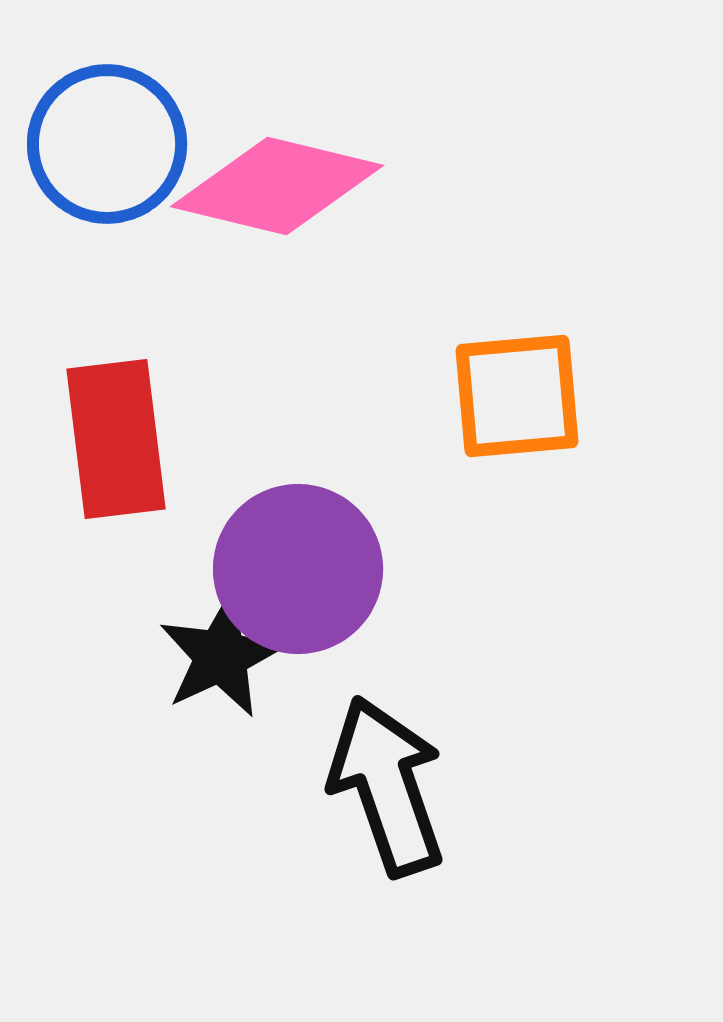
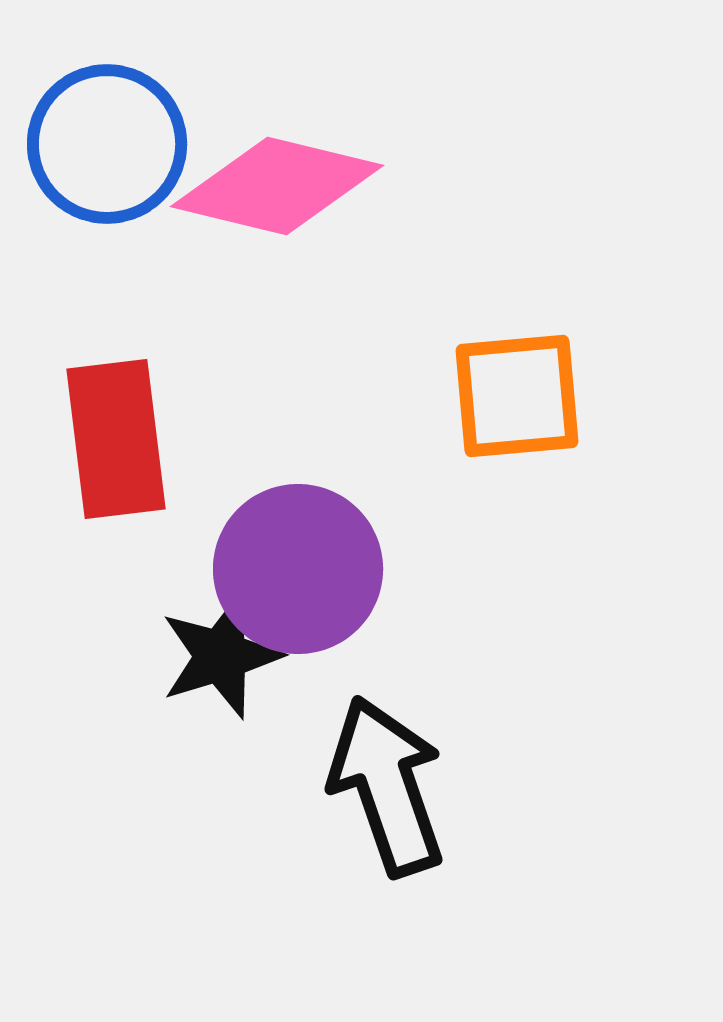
black star: rotated 8 degrees clockwise
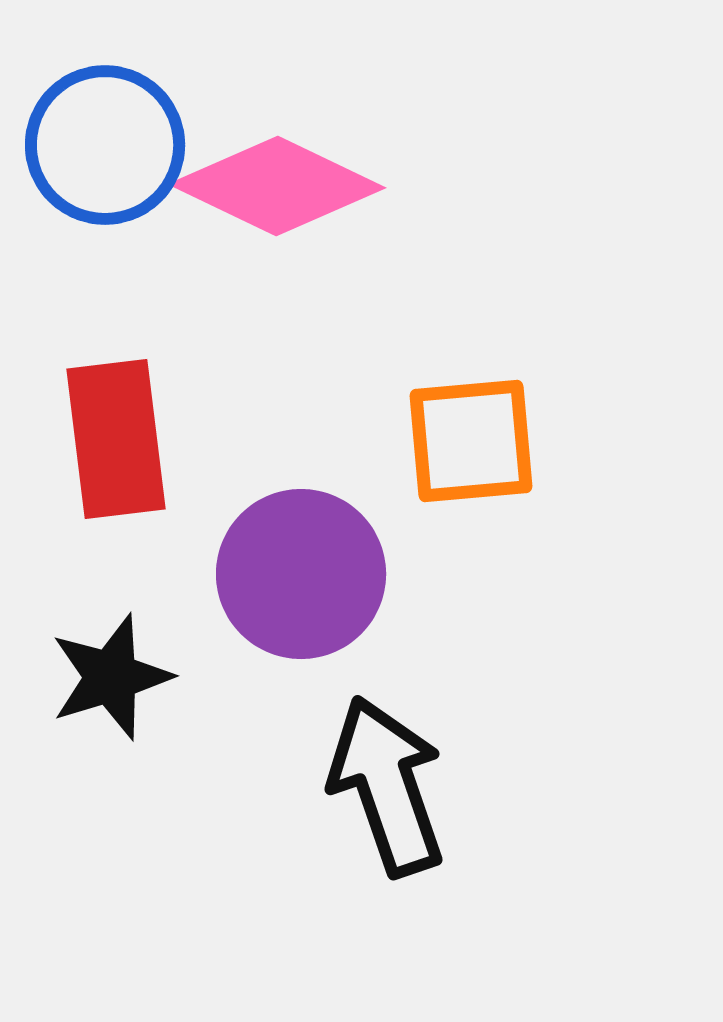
blue circle: moved 2 px left, 1 px down
pink diamond: rotated 12 degrees clockwise
orange square: moved 46 px left, 45 px down
purple circle: moved 3 px right, 5 px down
black star: moved 110 px left, 21 px down
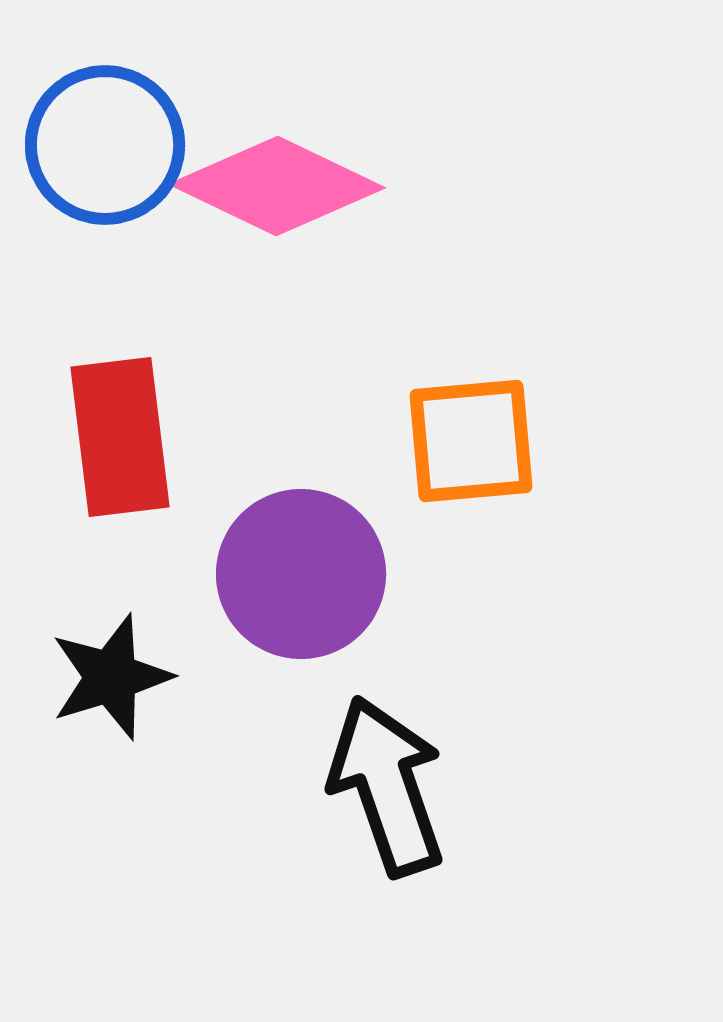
red rectangle: moved 4 px right, 2 px up
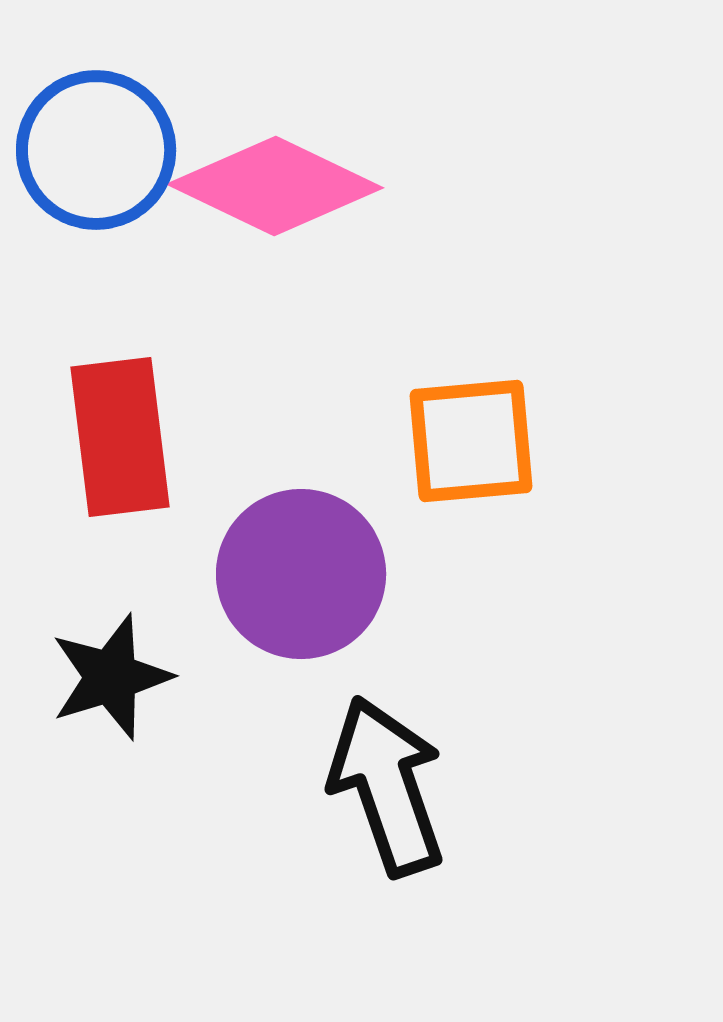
blue circle: moved 9 px left, 5 px down
pink diamond: moved 2 px left
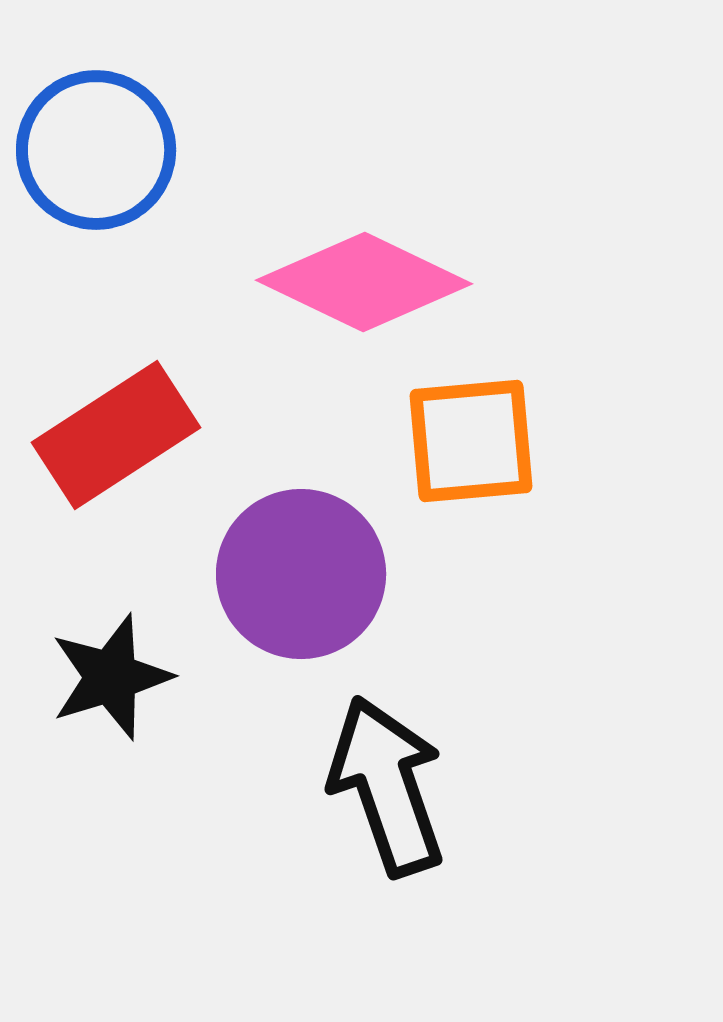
pink diamond: moved 89 px right, 96 px down
red rectangle: moved 4 px left, 2 px up; rotated 64 degrees clockwise
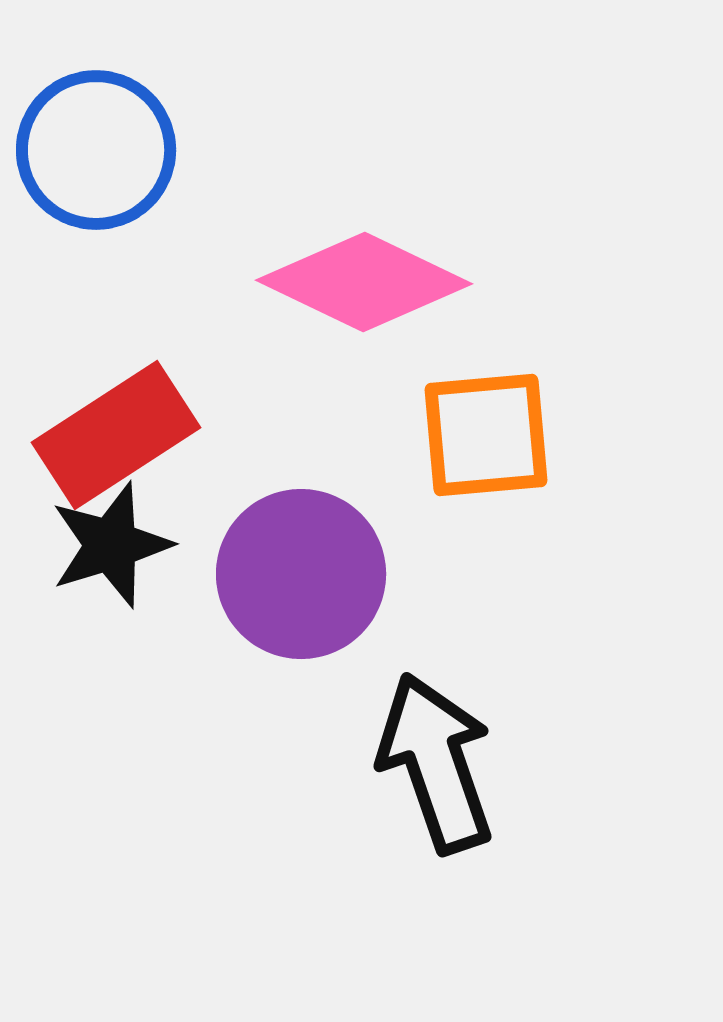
orange square: moved 15 px right, 6 px up
black star: moved 132 px up
black arrow: moved 49 px right, 23 px up
